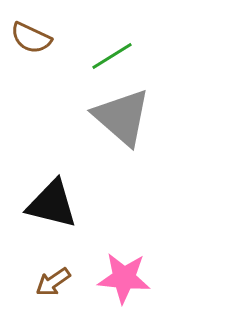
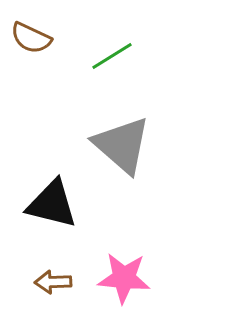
gray triangle: moved 28 px down
brown arrow: rotated 33 degrees clockwise
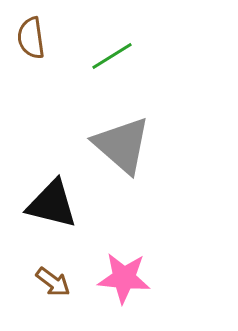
brown semicircle: rotated 57 degrees clockwise
brown arrow: rotated 141 degrees counterclockwise
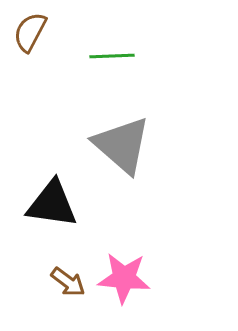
brown semicircle: moved 1 px left, 6 px up; rotated 36 degrees clockwise
green line: rotated 30 degrees clockwise
black triangle: rotated 6 degrees counterclockwise
brown arrow: moved 15 px right
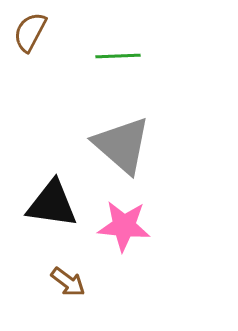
green line: moved 6 px right
pink star: moved 52 px up
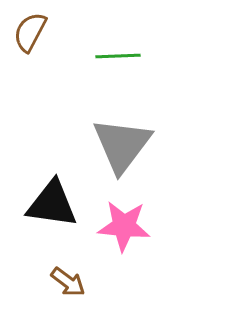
gray triangle: rotated 26 degrees clockwise
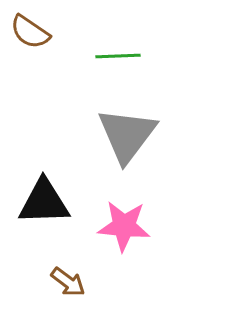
brown semicircle: rotated 84 degrees counterclockwise
gray triangle: moved 5 px right, 10 px up
black triangle: moved 8 px left, 2 px up; rotated 10 degrees counterclockwise
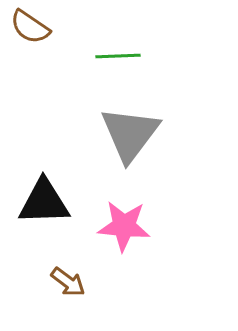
brown semicircle: moved 5 px up
gray triangle: moved 3 px right, 1 px up
